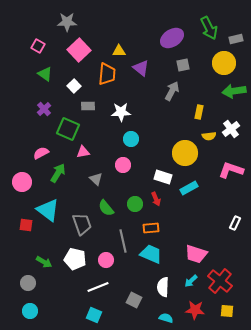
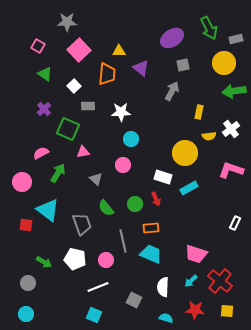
cyan circle at (30, 311): moved 4 px left, 3 px down
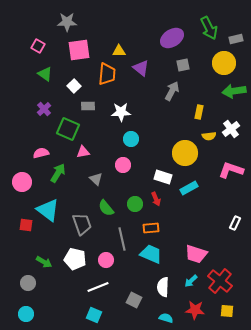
pink square at (79, 50): rotated 35 degrees clockwise
pink semicircle at (41, 153): rotated 14 degrees clockwise
gray line at (123, 241): moved 1 px left, 2 px up
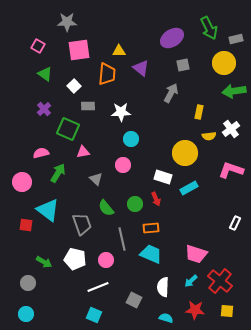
gray arrow at (172, 91): moved 1 px left, 2 px down
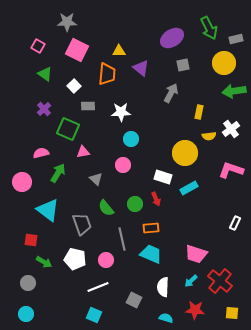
pink square at (79, 50): moved 2 px left; rotated 35 degrees clockwise
red square at (26, 225): moved 5 px right, 15 px down
yellow square at (227, 311): moved 5 px right, 2 px down
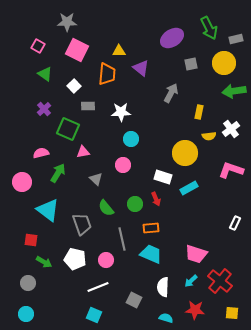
gray square at (183, 65): moved 8 px right, 1 px up
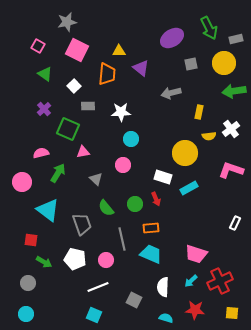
gray star at (67, 22): rotated 12 degrees counterclockwise
gray arrow at (171, 93): rotated 132 degrees counterclockwise
red cross at (220, 281): rotated 25 degrees clockwise
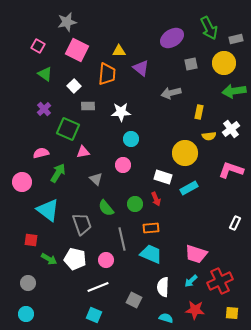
green arrow at (44, 262): moved 5 px right, 3 px up
